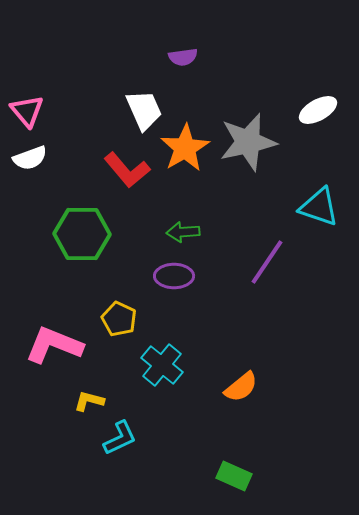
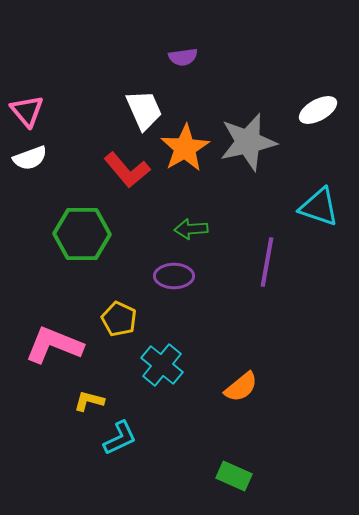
green arrow: moved 8 px right, 3 px up
purple line: rotated 24 degrees counterclockwise
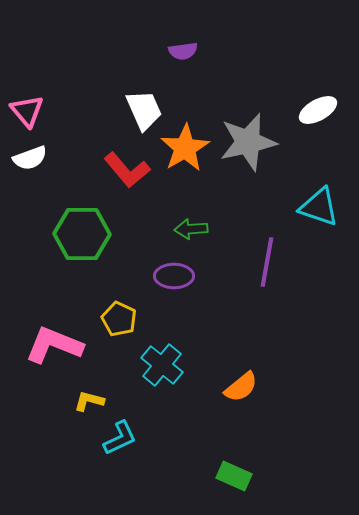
purple semicircle: moved 6 px up
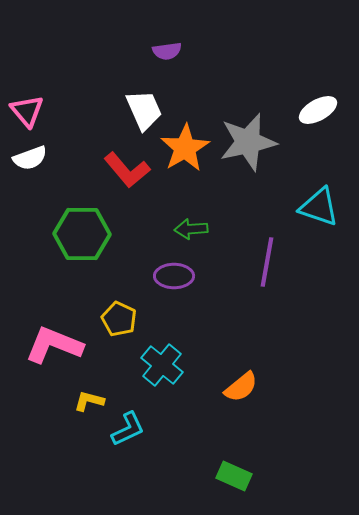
purple semicircle: moved 16 px left
cyan L-shape: moved 8 px right, 9 px up
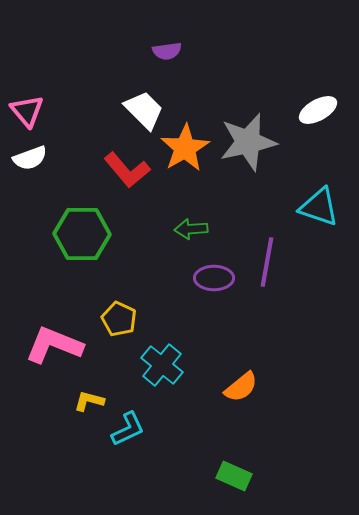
white trapezoid: rotated 21 degrees counterclockwise
purple ellipse: moved 40 px right, 2 px down
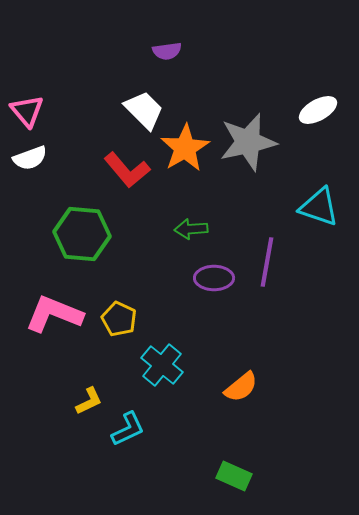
green hexagon: rotated 4 degrees clockwise
pink L-shape: moved 31 px up
yellow L-shape: rotated 140 degrees clockwise
